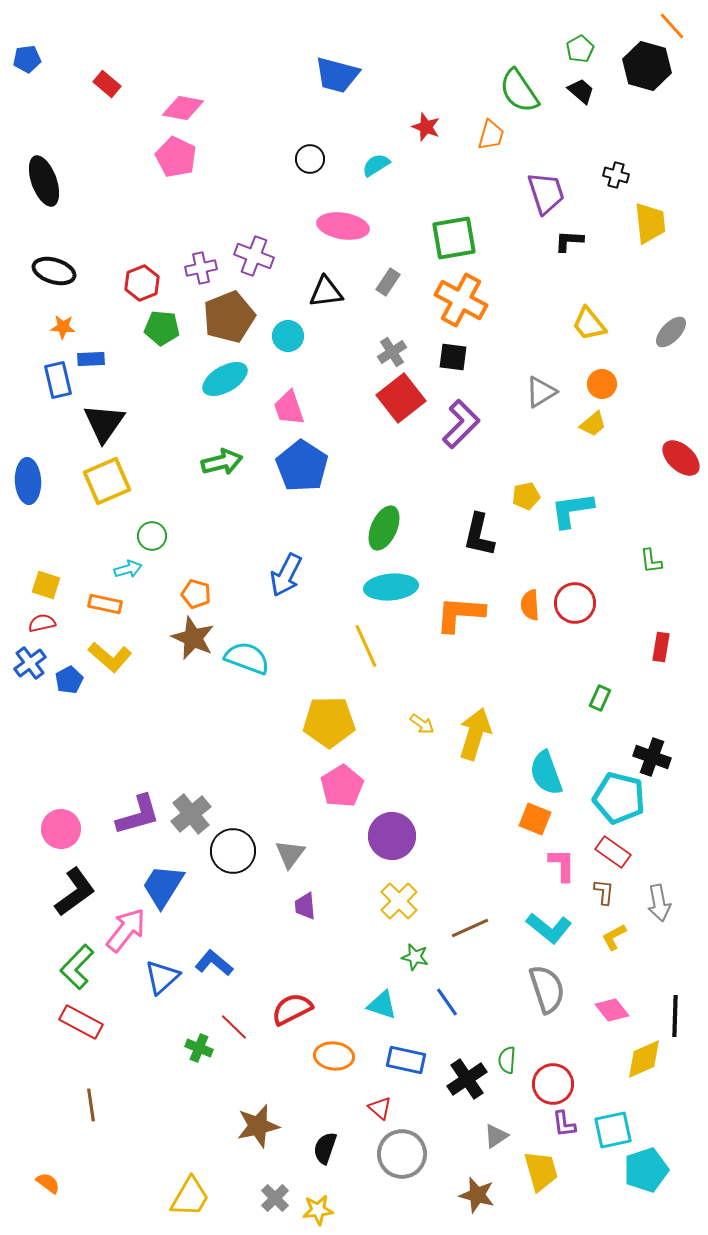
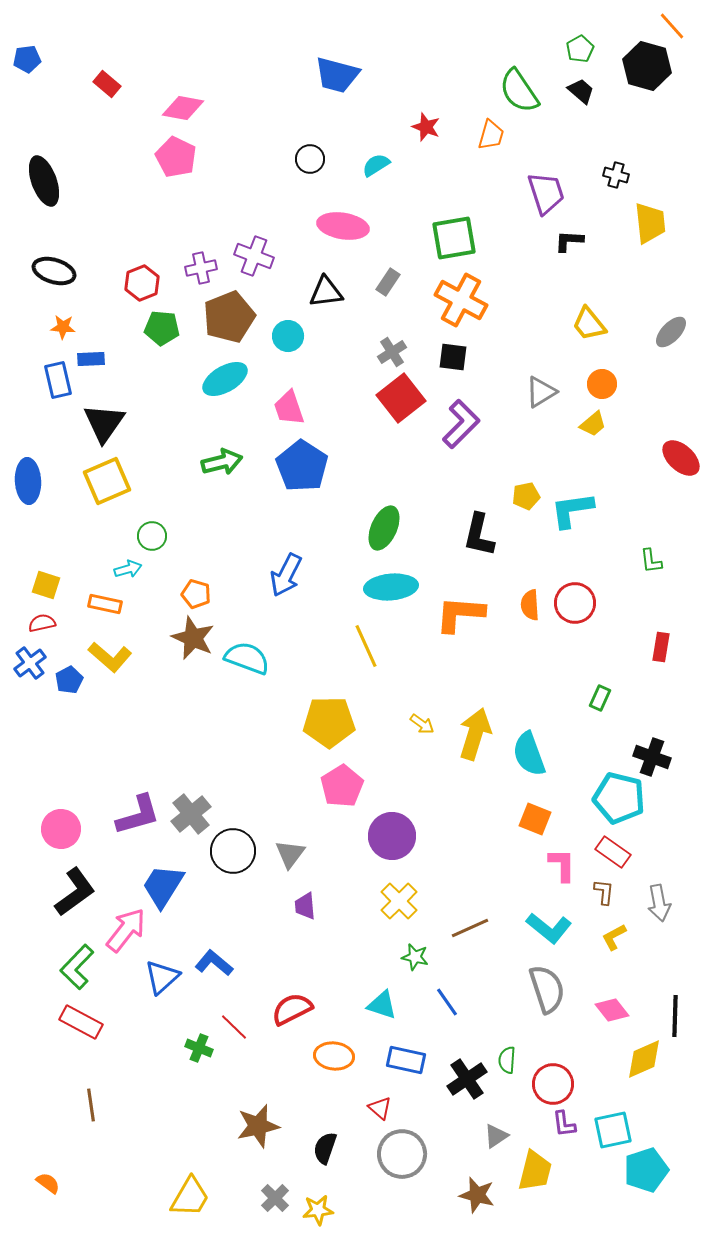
cyan semicircle at (546, 773): moved 17 px left, 19 px up
yellow trapezoid at (541, 1171): moved 6 px left; rotated 30 degrees clockwise
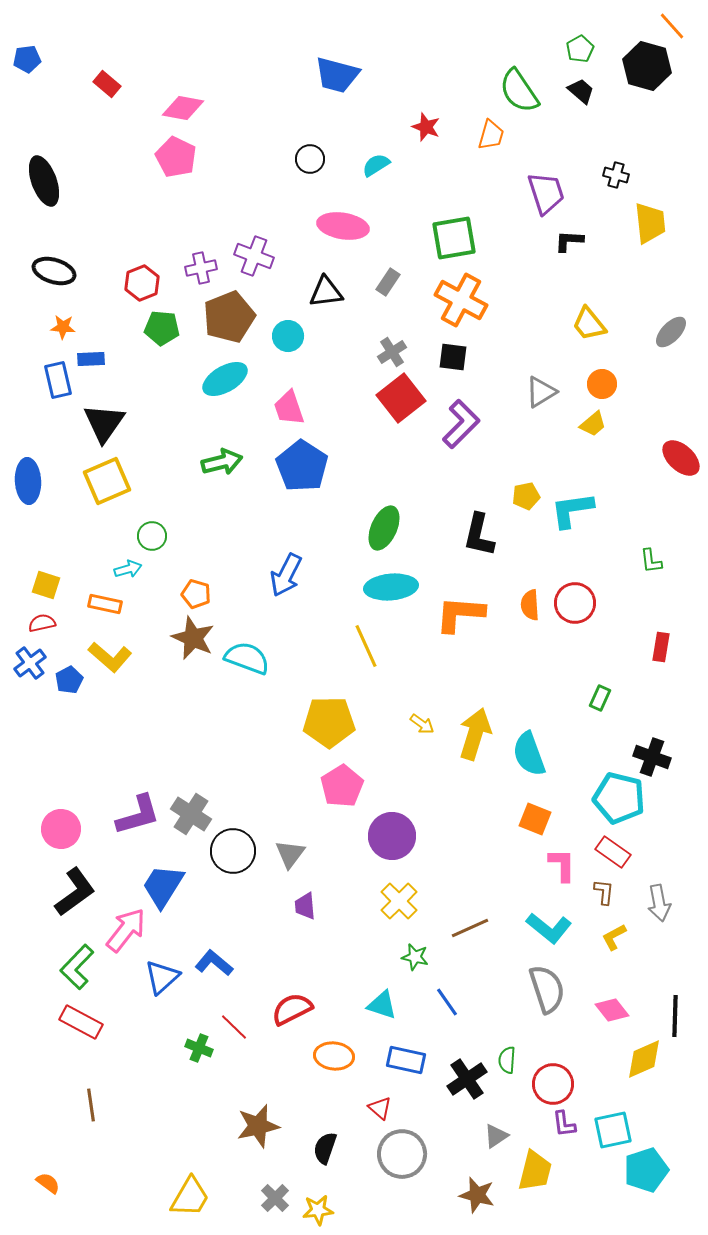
gray cross at (191, 814): rotated 18 degrees counterclockwise
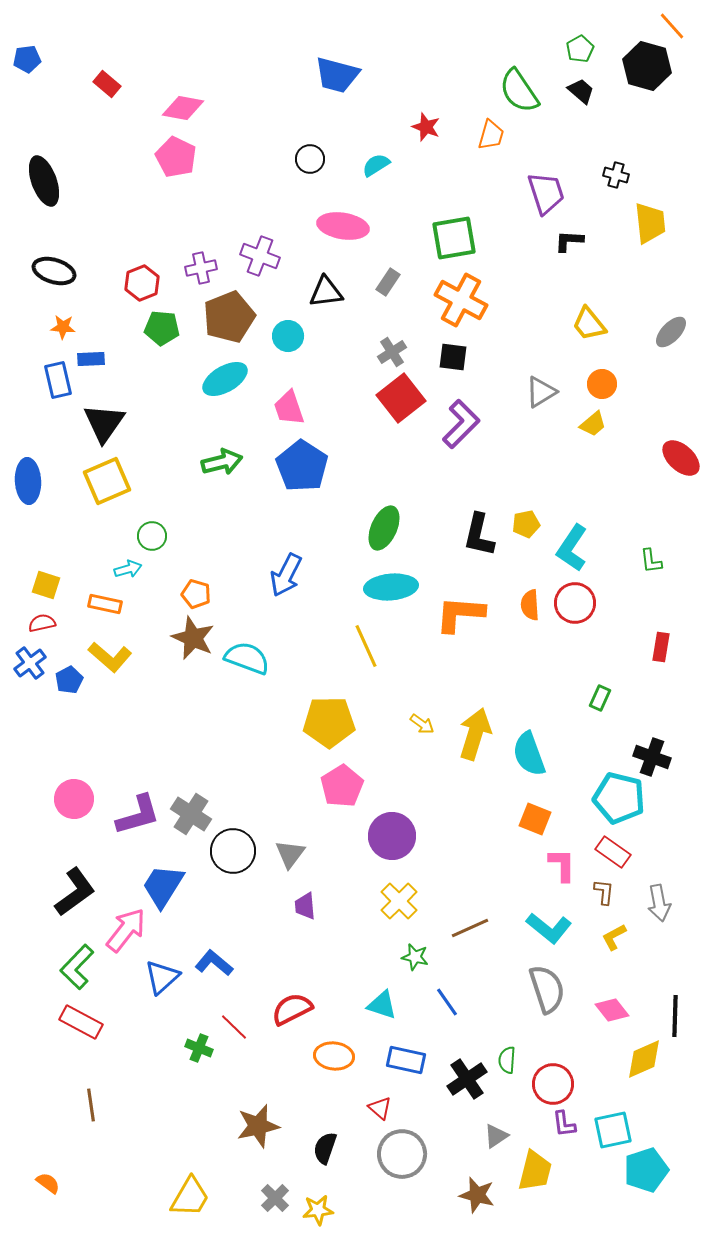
purple cross at (254, 256): moved 6 px right
yellow pentagon at (526, 496): moved 28 px down
cyan L-shape at (572, 510): moved 38 px down; rotated 48 degrees counterclockwise
pink circle at (61, 829): moved 13 px right, 30 px up
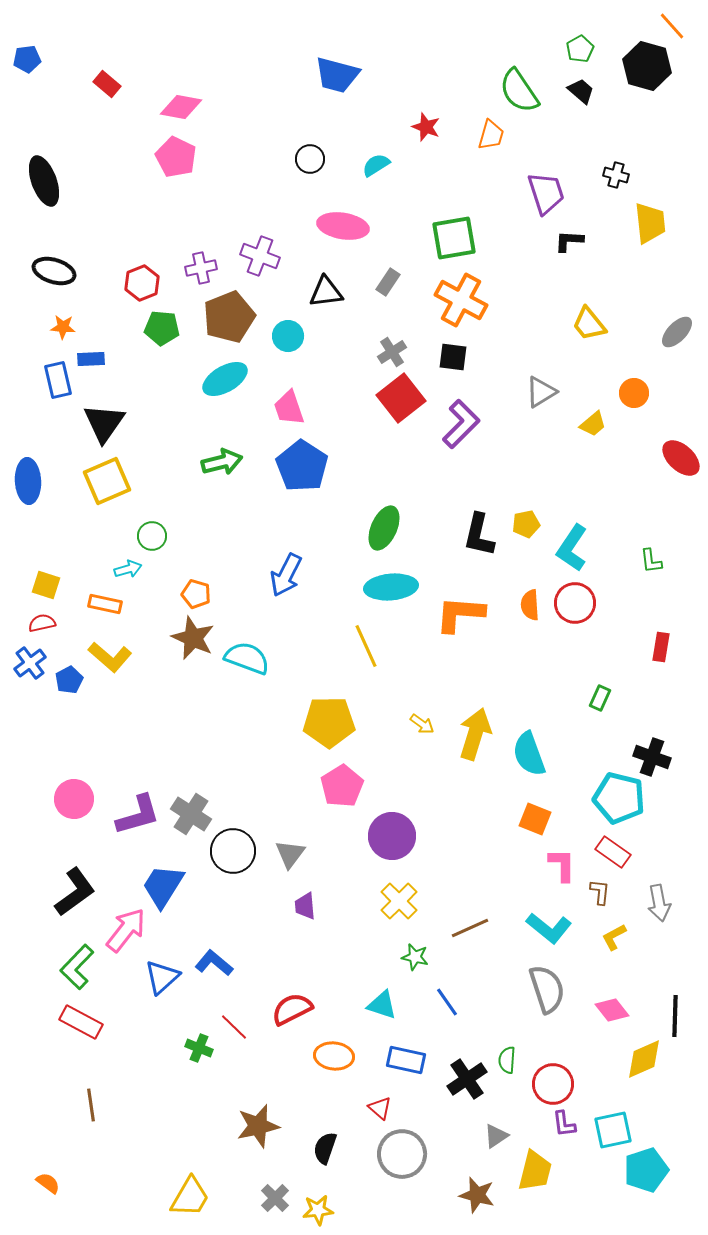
pink diamond at (183, 108): moved 2 px left, 1 px up
gray ellipse at (671, 332): moved 6 px right
orange circle at (602, 384): moved 32 px right, 9 px down
brown L-shape at (604, 892): moved 4 px left
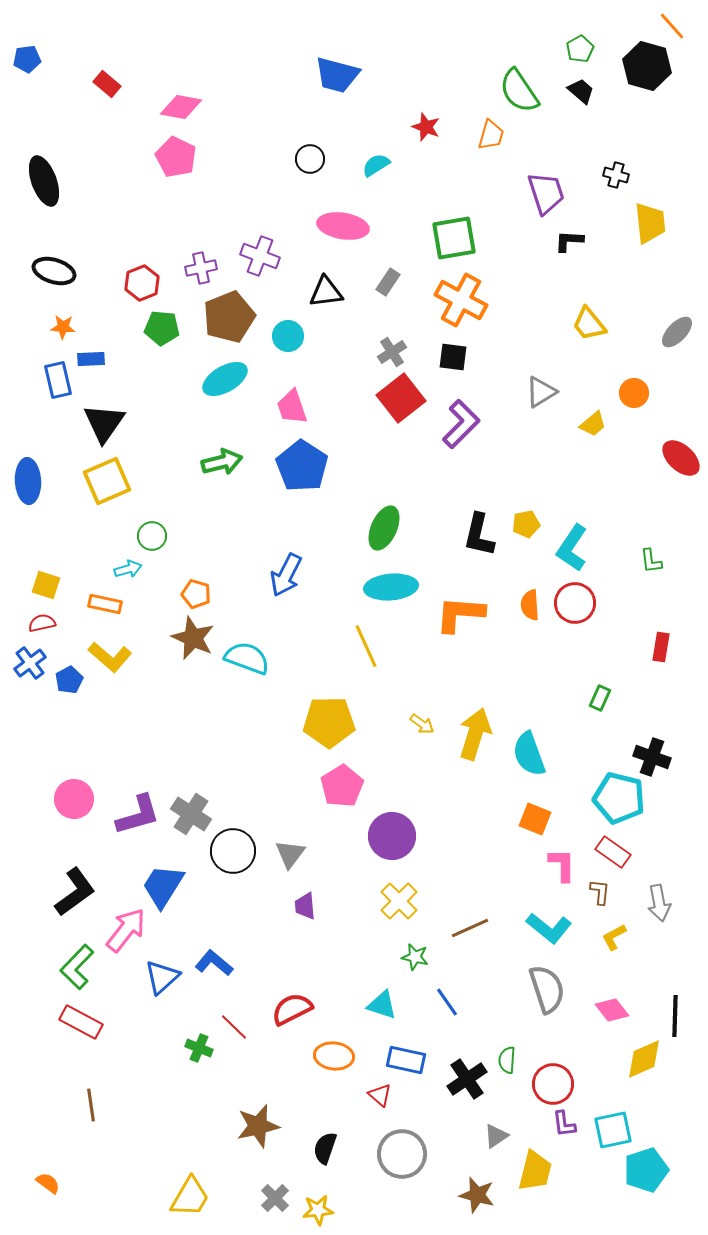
pink trapezoid at (289, 408): moved 3 px right, 1 px up
red triangle at (380, 1108): moved 13 px up
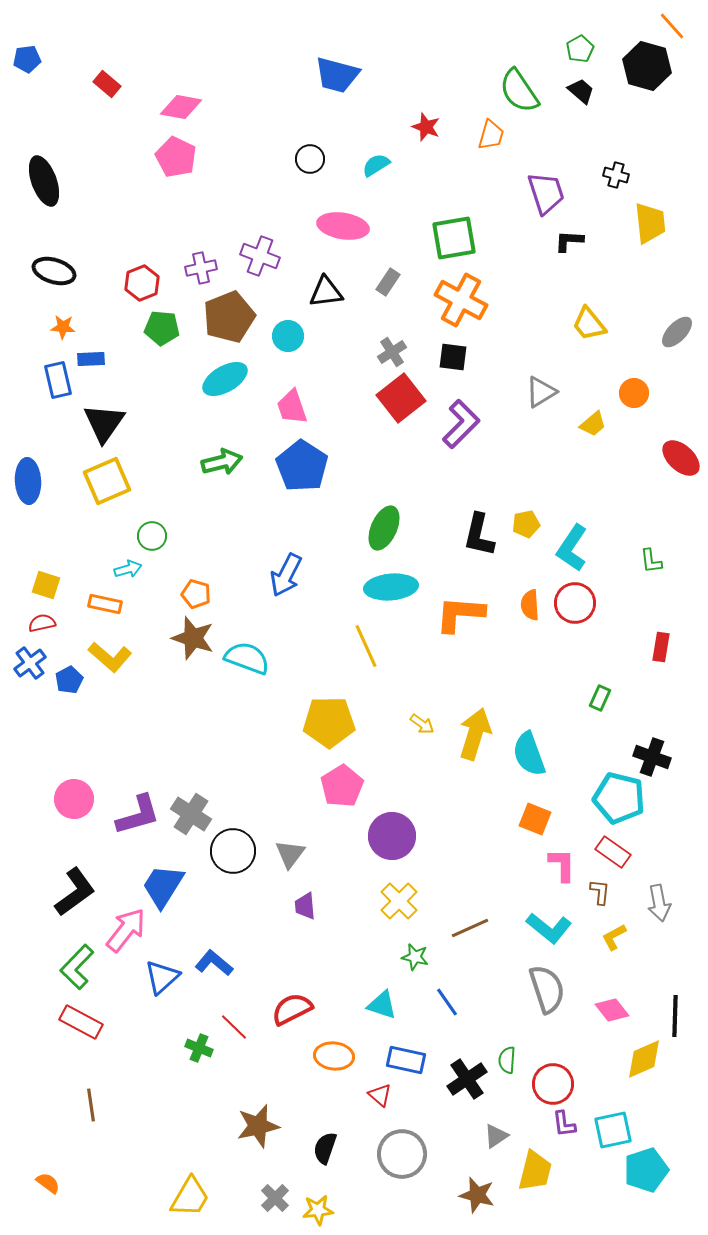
brown star at (193, 638): rotated 6 degrees counterclockwise
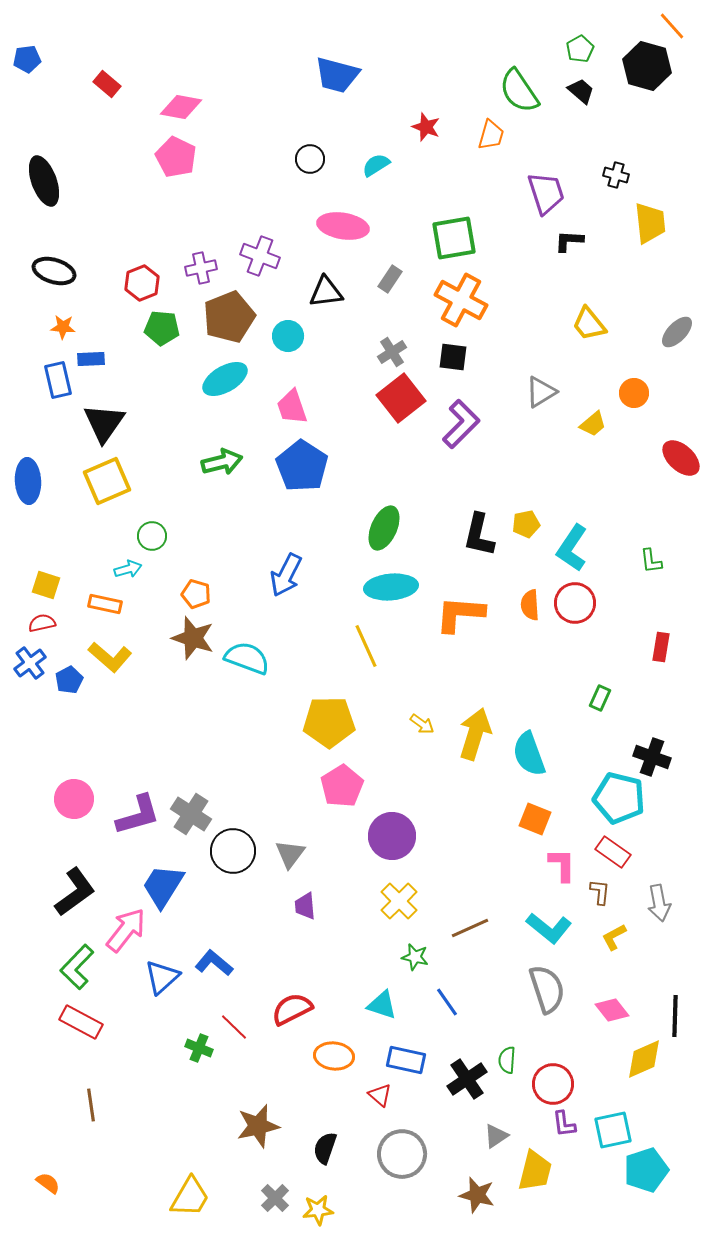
gray rectangle at (388, 282): moved 2 px right, 3 px up
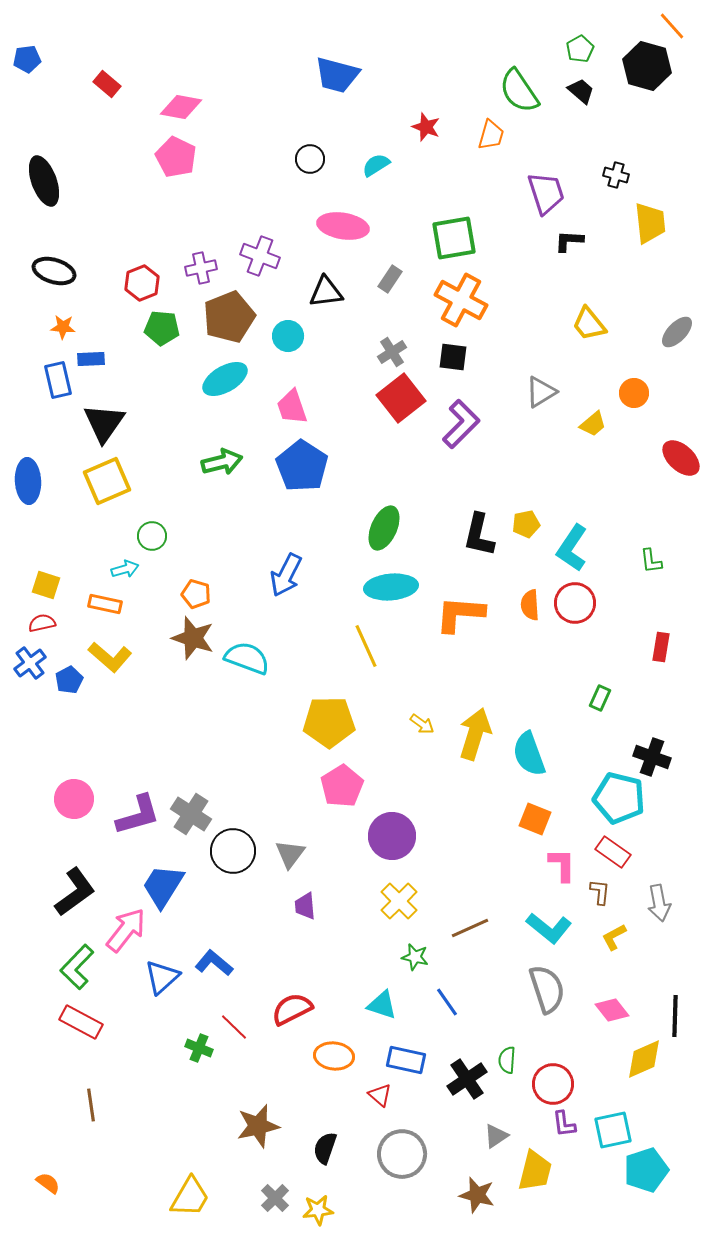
cyan arrow at (128, 569): moved 3 px left
